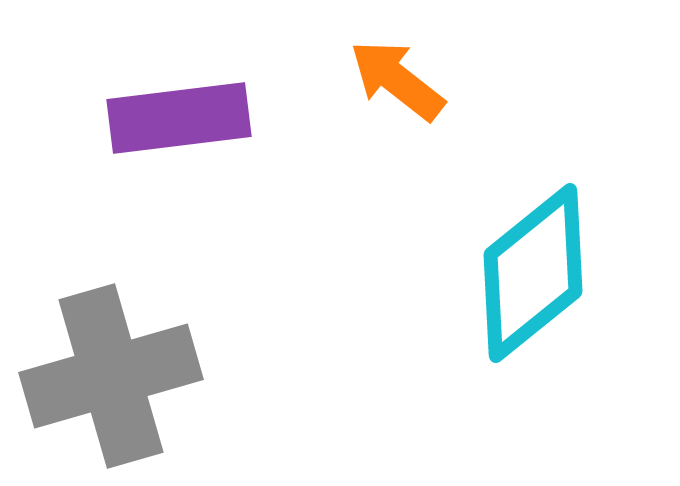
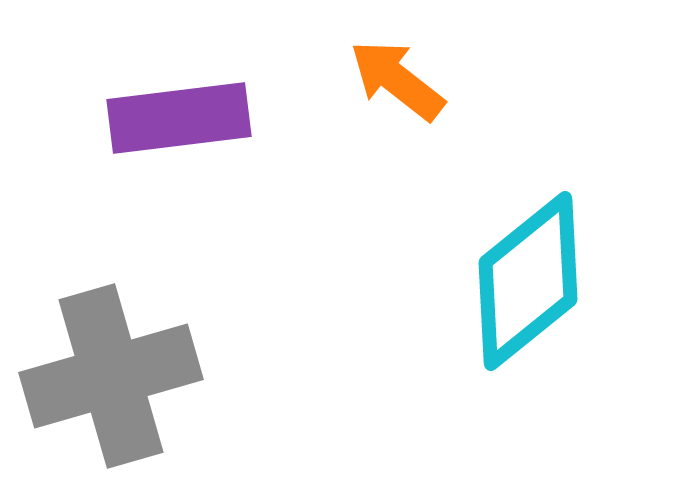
cyan diamond: moved 5 px left, 8 px down
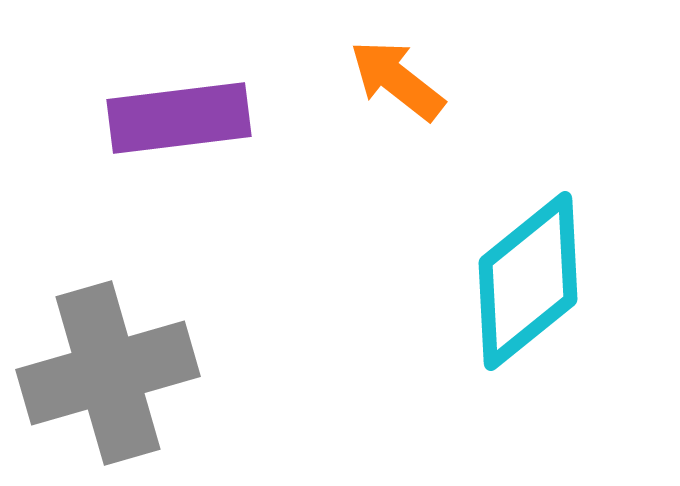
gray cross: moved 3 px left, 3 px up
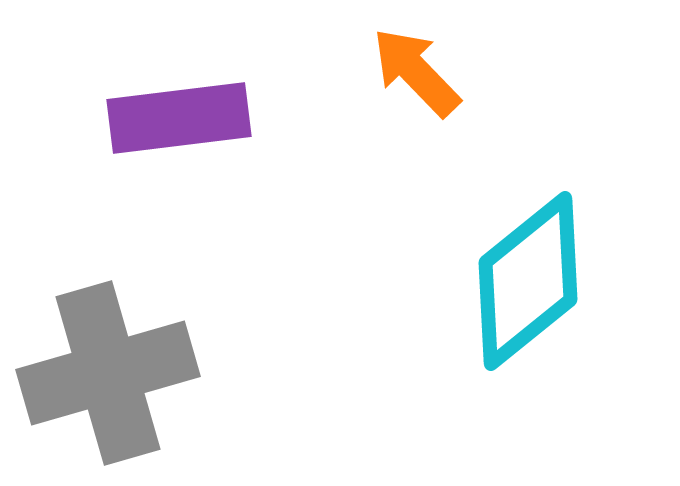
orange arrow: moved 19 px right, 8 px up; rotated 8 degrees clockwise
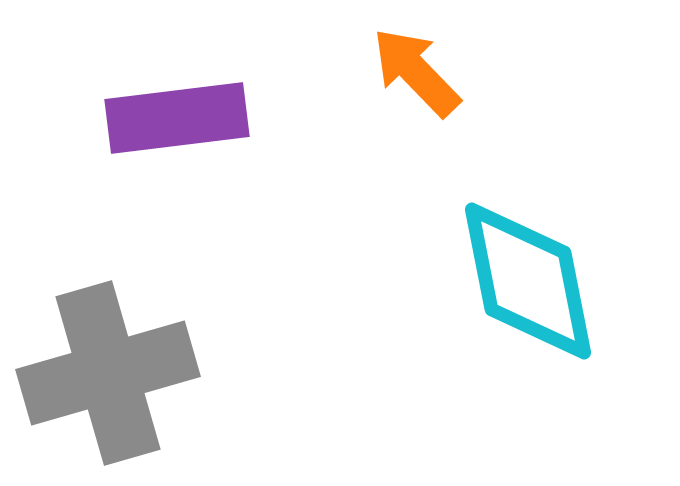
purple rectangle: moved 2 px left
cyan diamond: rotated 62 degrees counterclockwise
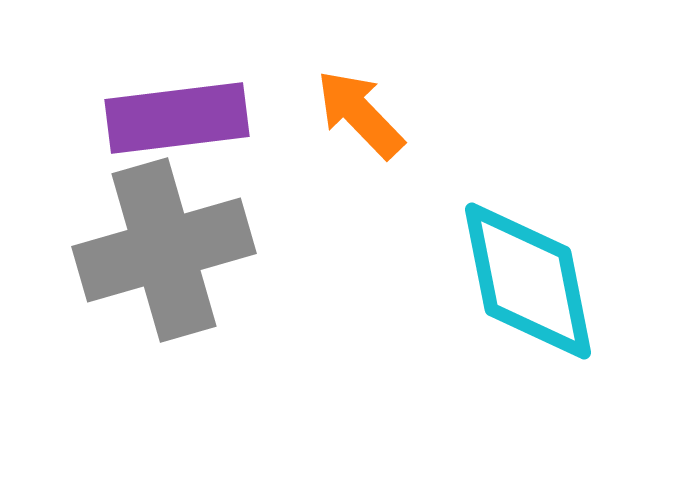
orange arrow: moved 56 px left, 42 px down
gray cross: moved 56 px right, 123 px up
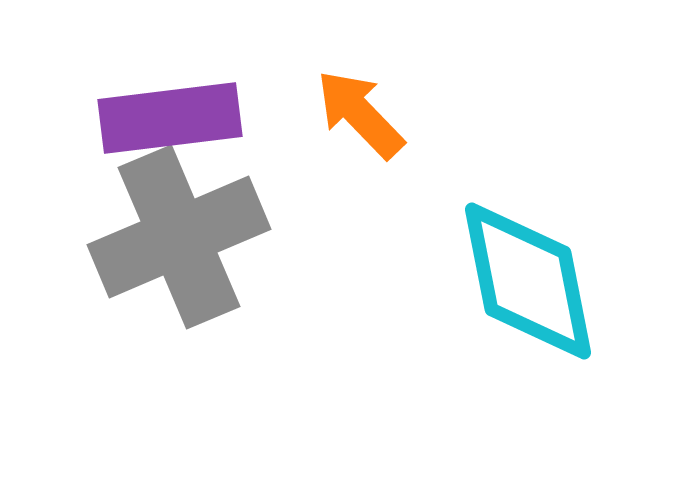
purple rectangle: moved 7 px left
gray cross: moved 15 px right, 13 px up; rotated 7 degrees counterclockwise
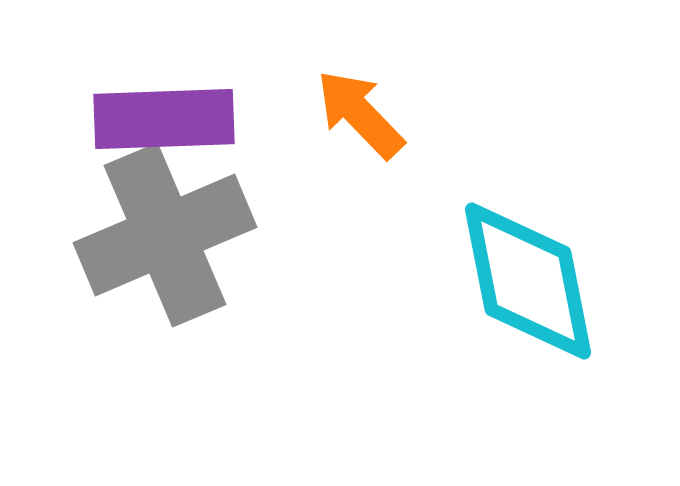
purple rectangle: moved 6 px left, 1 px down; rotated 5 degrees clockwise
gray cross: moved 14 px left, 2 px up
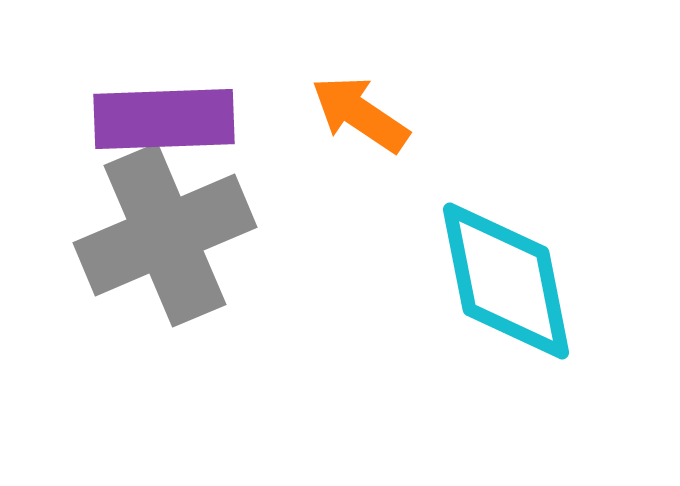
orange arrow: rotated 12 degrees counterclockwise
cyan diamond: moved 22 px left
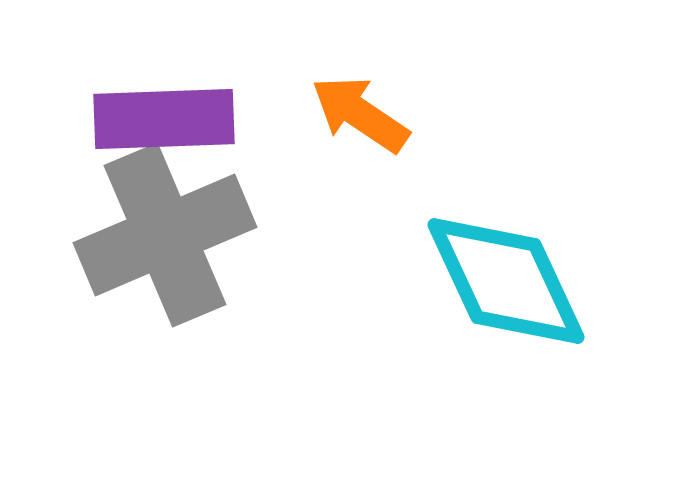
cyan diamond: rotated 14 degrees counterclockwise
